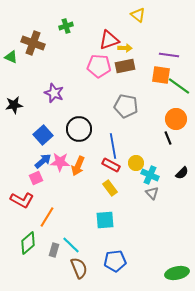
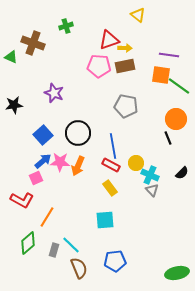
black circle: moved 1 px left, 4 px down
gray triangle: moved 3 px up
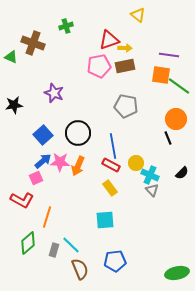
pink pentagon: rotated 15 degrees counterclockwise
orange line: rotated 15 degrees counterclockwise
brown semicircle: moved 1 px right, 1 px down
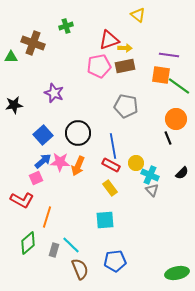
green triangle: rotated 24 degrees counterclockwise
